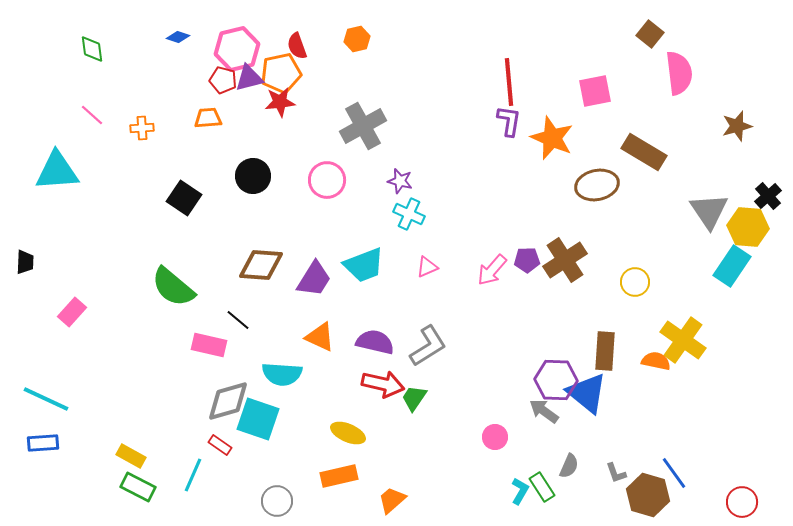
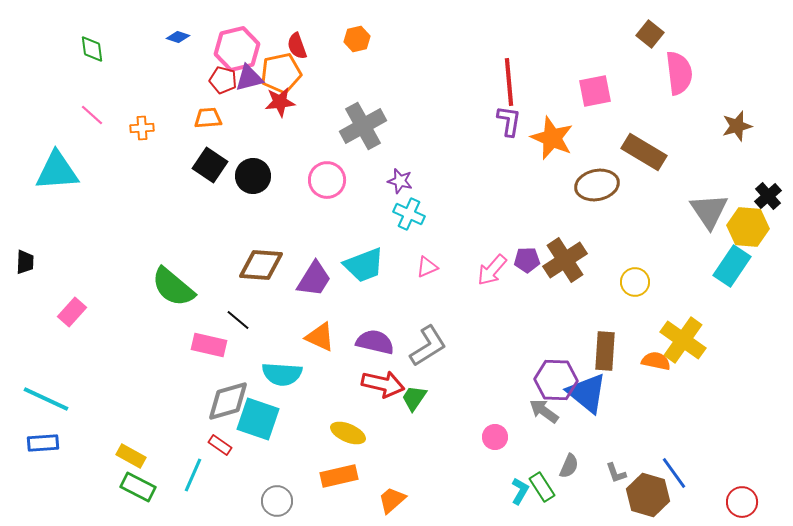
black square at (184, 198): moved 26 px right, 33 px up
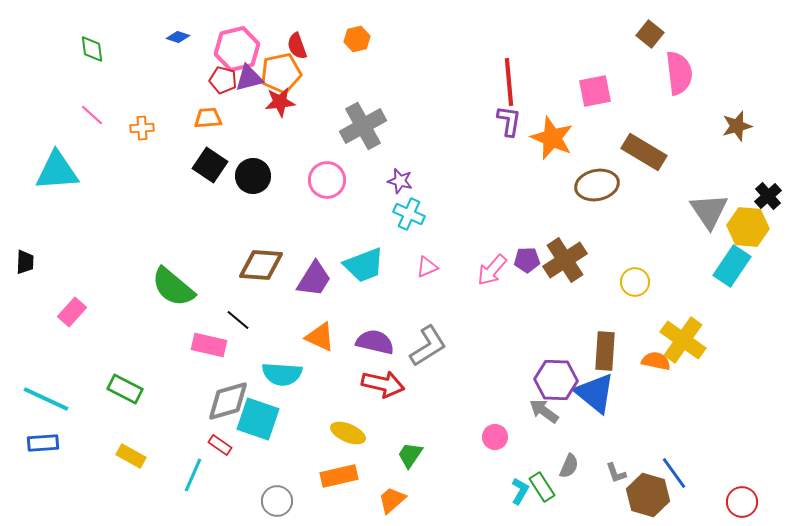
blue triangle at (587, 393): moved 8 px right
green trapezoid at (414, 398): moved 4 px left, 57 px down
green rectangle at (138, 487): moved 13 px left, 98 px up
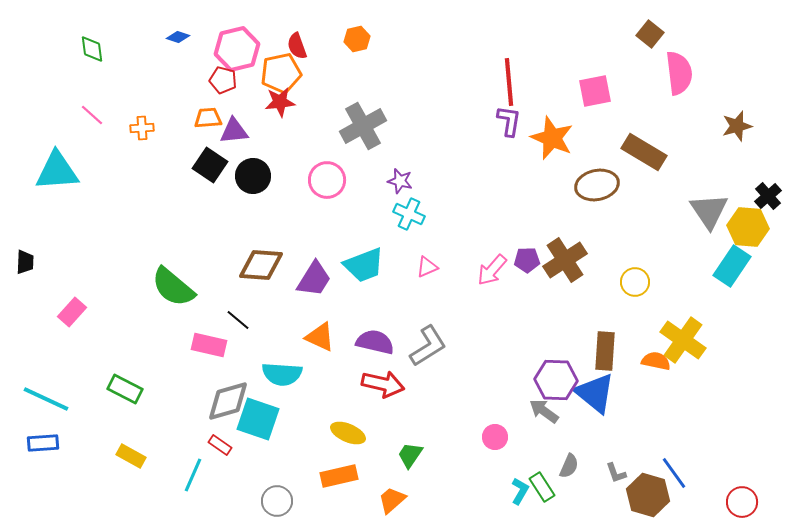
purple triangle at (249, 78): moved 15 px left, 53 px down; rotated 8 degrees clockwise
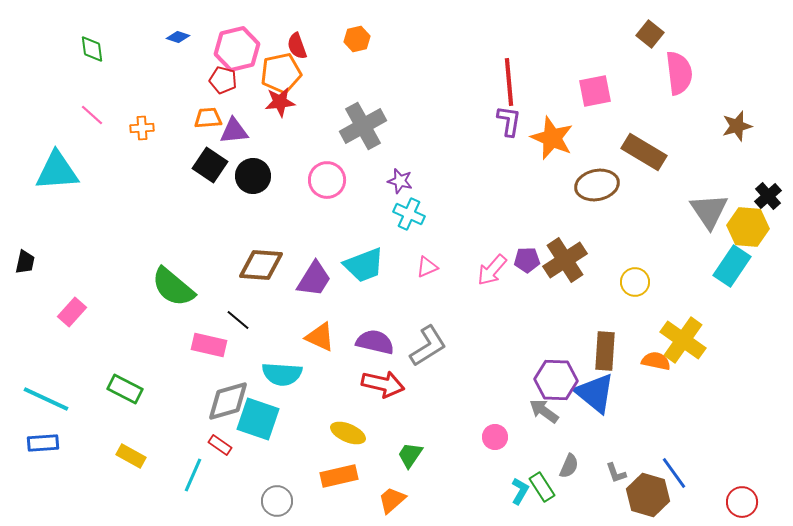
black trapezoid at (25, 262): rotated 10 degrees clockwise
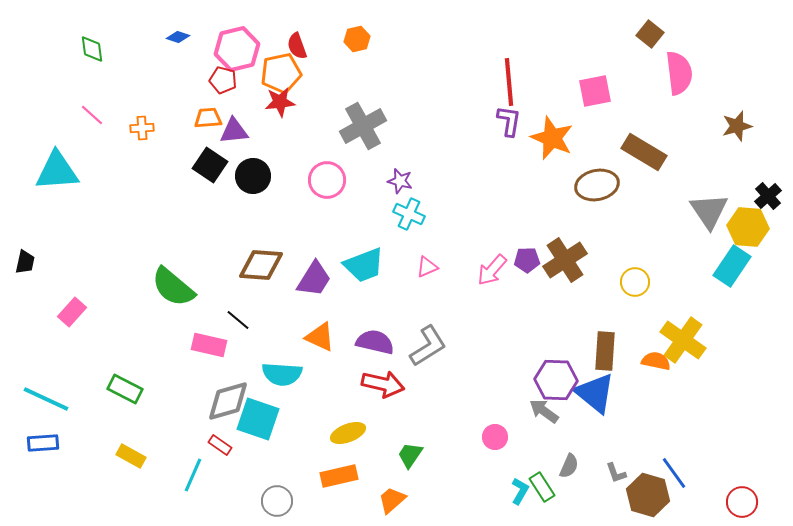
yellow ellipse at (348, 433): rotated 44 degrees counterclockwise
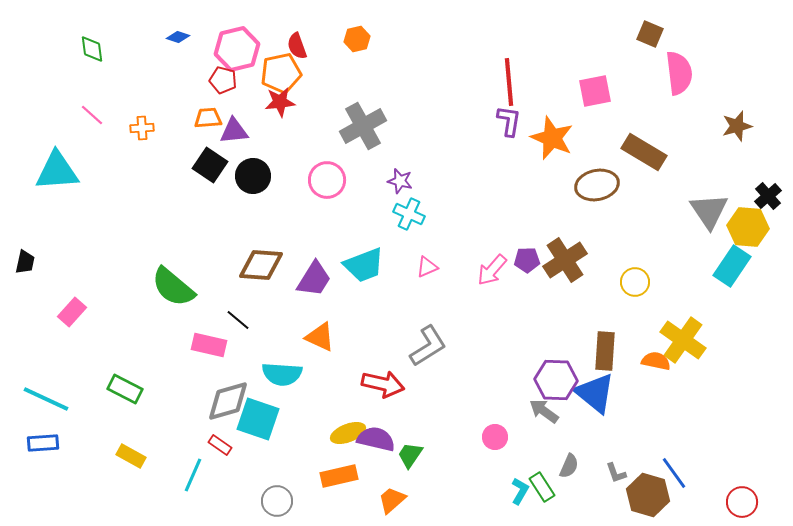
brown square at (650, 34): rotated 16 degrees counterclockwise
purple semicircle at (375, 342): moved 1 px right, 97 px down
